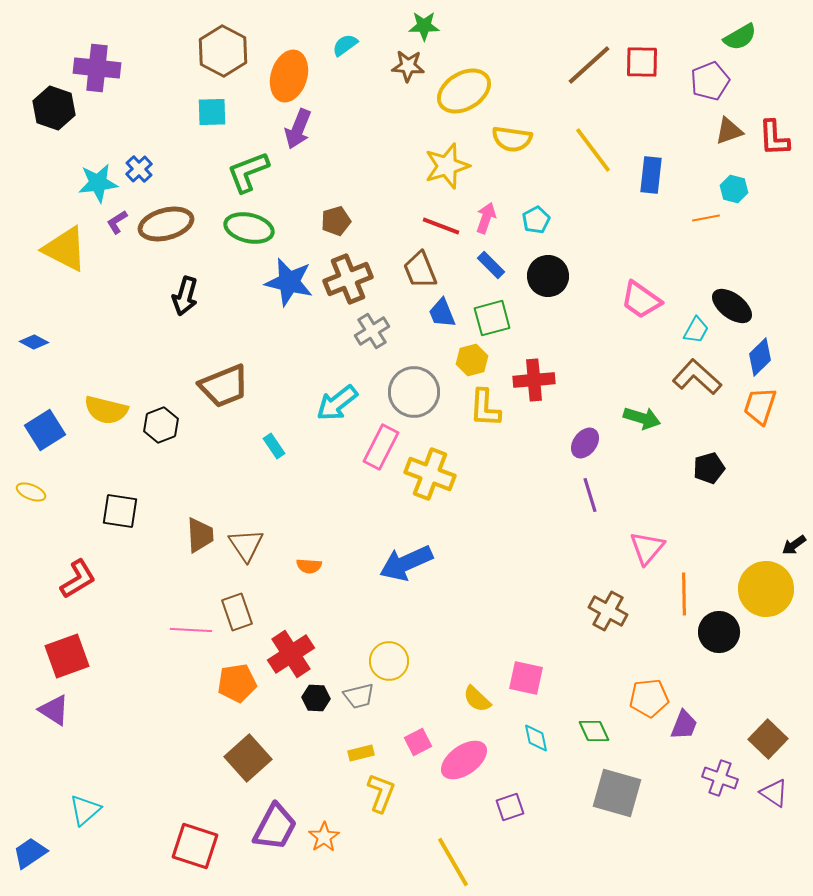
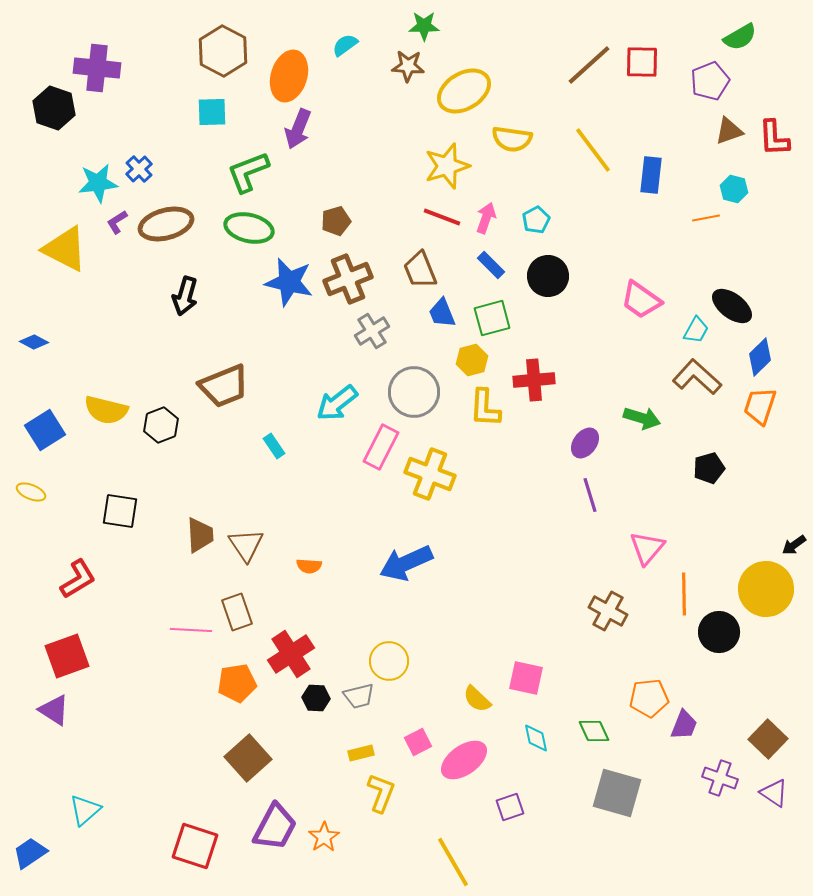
red line at (441, 226): moved 1 px right, 9 px up
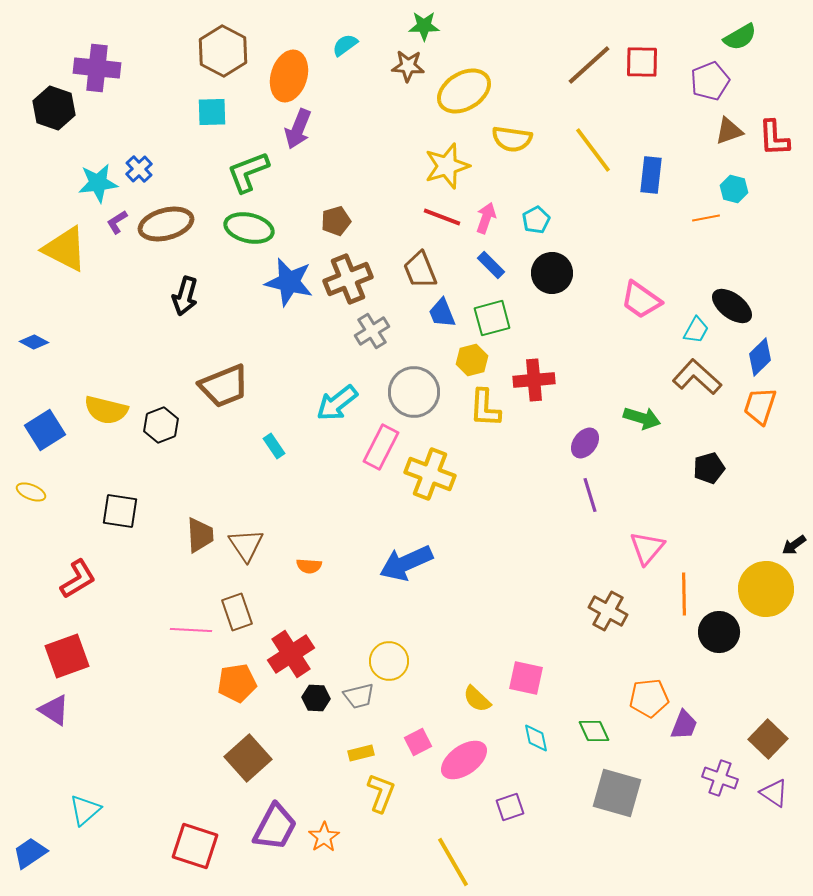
black circle at (548, 276): moved 4 px right, 3 px up
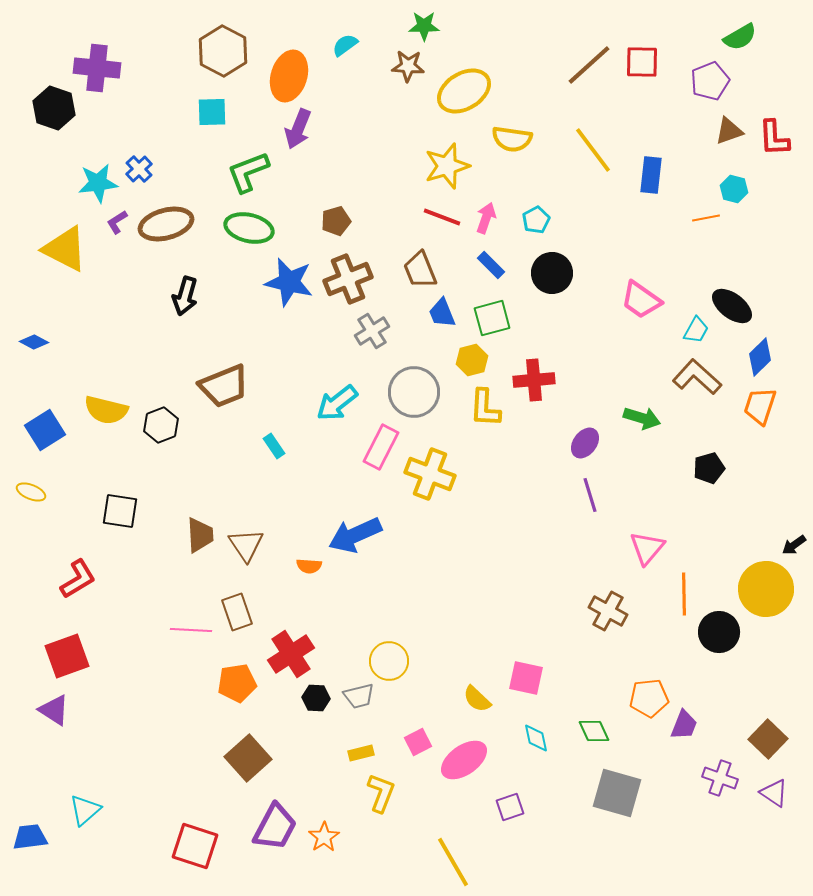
blue arrow at (406, 563): moved 51 px left, 28 px up
blue trapezoid at (30, 853): moved 16 px up; rotated 27 degrees clockwise
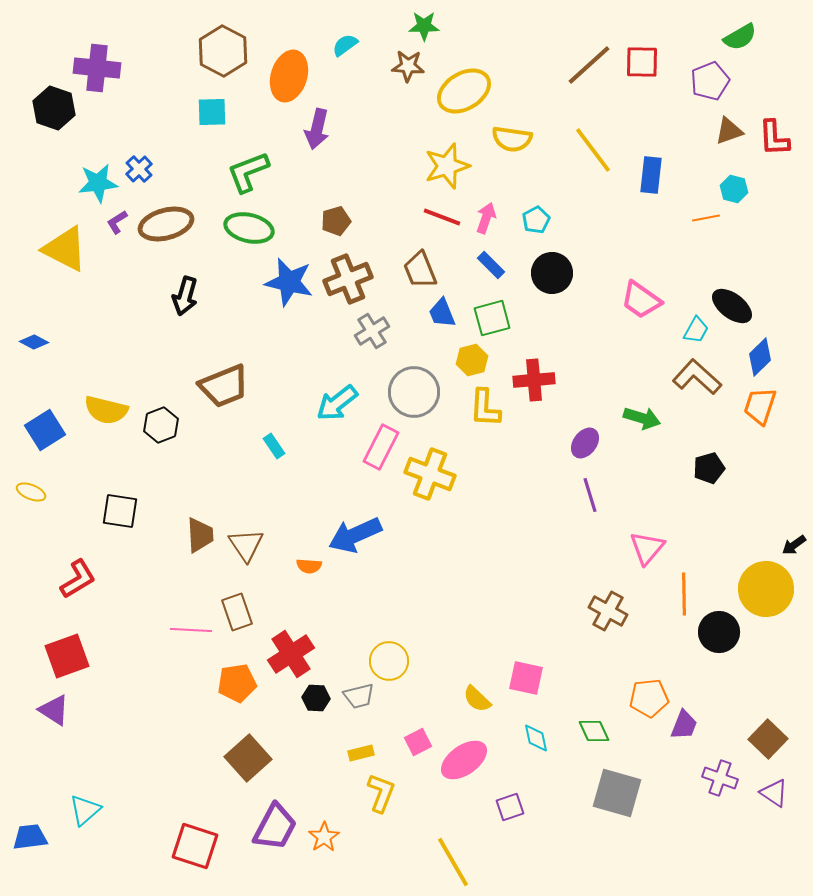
purple arrow at (298, 129): moved 19 px right; rotated 9 degrees counterclockwise
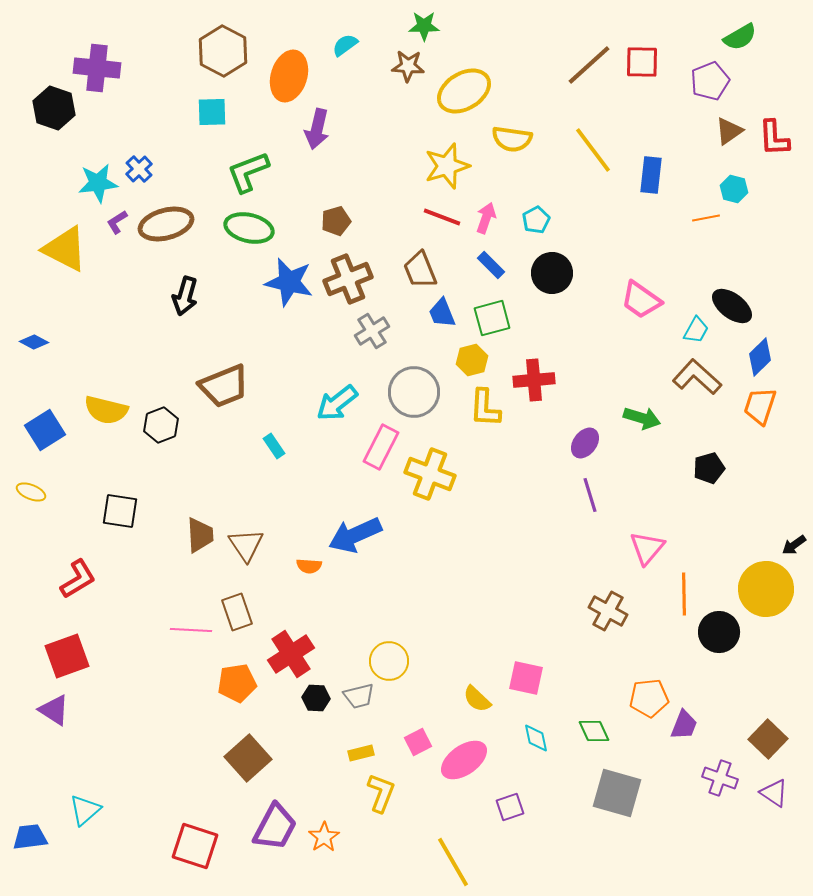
brown triangle at (729, 131): rotated 16 degrees counterclockwise
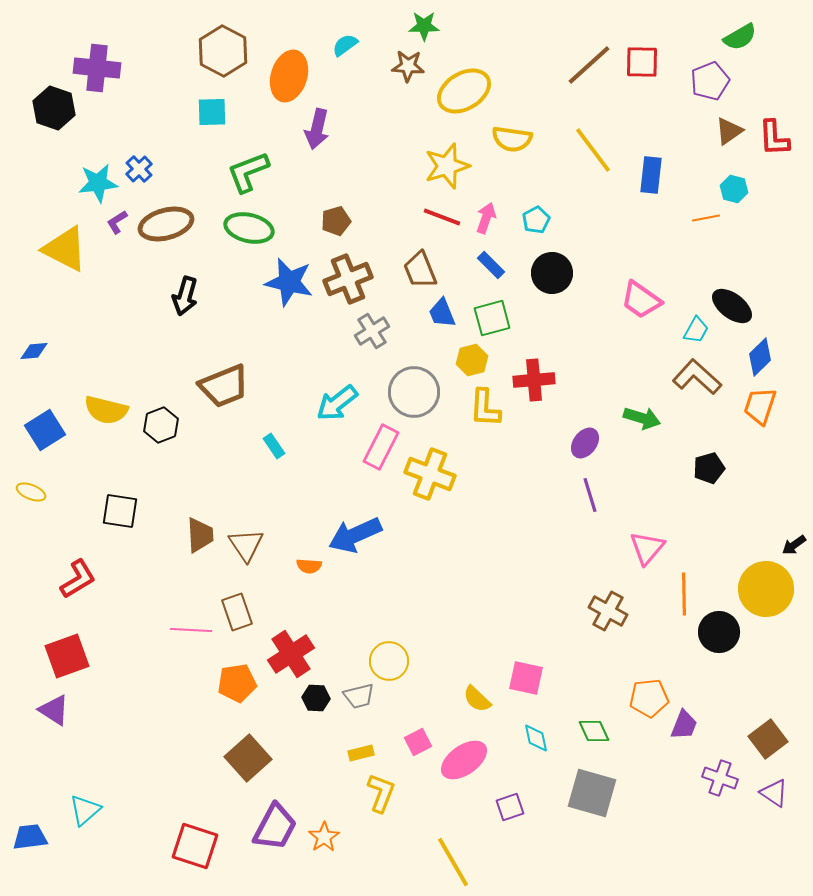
blue diamond at (34, 342): moved 9 px down; rotated 32 degrees counterclockwise
brown square at (768, 739): rotated 9 degrees clockwise
gray square at (617, 793): moved 25 px left
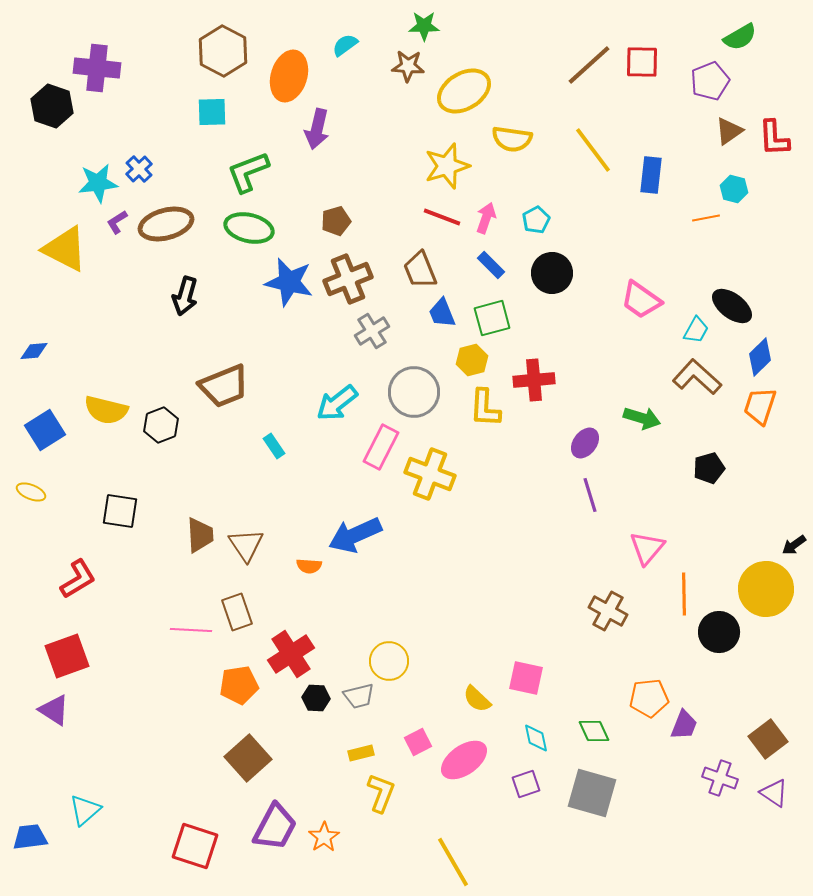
black hexagon at (54, 108): moved 2 px left, 2 px up
orange pentagon at (237, 683): moved 2 px right, 2 px down
purple square at (510, 807): moved 16 px right, 23 px up
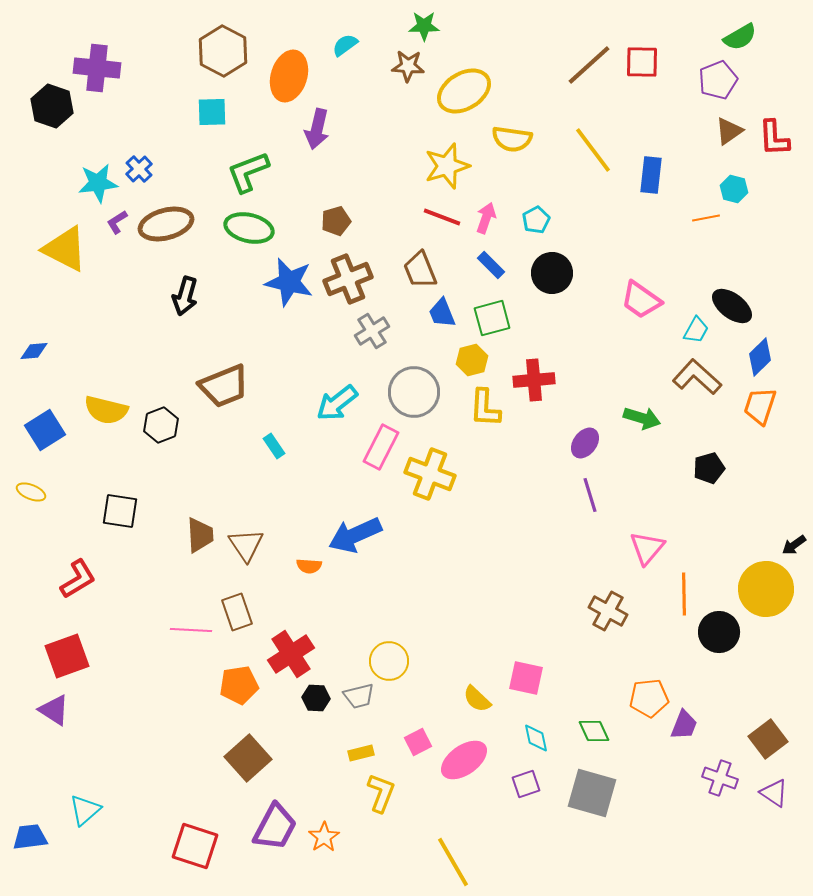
purple pentagon at (710, 81): moved 8 px right, 1 px up
